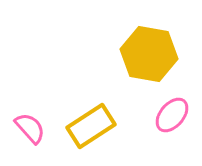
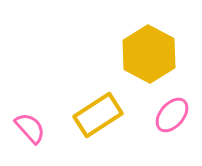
yellow hexagon: rotated 18 degrees clockwise
yellow rectangle: moved 7 px right, 11 px up
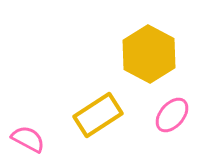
pink semicircle: moved 2 px left, 11 px down; rotated 20 degrees counterclockwise
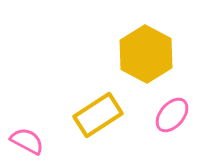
yellow hexagon: moved 3 px left
pink semicircle: moved 1 px left, 2 px down
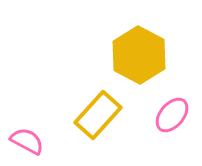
yellow hexagon: moved 7 px left, 1 px down
yellow rectangle: rotated 15 degrees counterclockwise
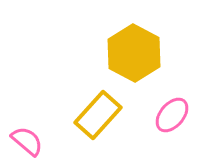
yellow hexagon: moved 5 px left, 2 px up
pink semicircle: rotated 12 degrees clockwise
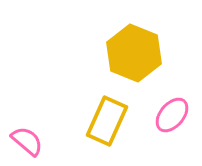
yellow hexagon: rotated 6 degrees counterclockwise
yellow rectangle: moved 9 px right, 6 px down; rotated 18 degrees counterclockwise
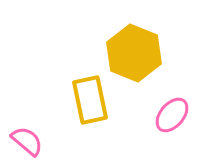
yellow rectangle: moved 17 px left, 21 px up; rotated 36 degrees counterclockwise
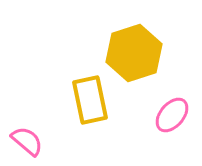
yellow hexagon: rotated 20 degrees clockwise
